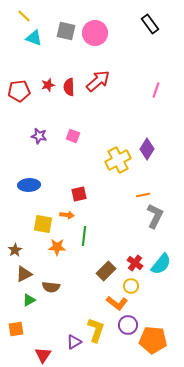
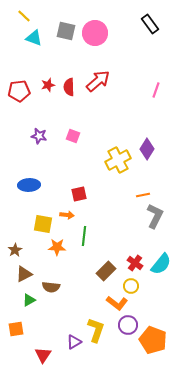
orange pentagon: rotated 16 degrees clockwise
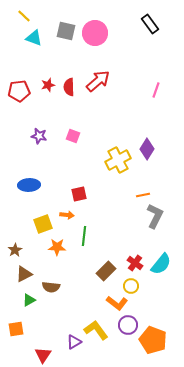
yellow square: rotated 30 degrees counterclockwise
yellow L-shape: rotated 55 degrees counterclockwise
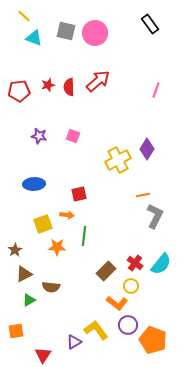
blue ellipse: moved 5 px right, 1 px up
orange square: moved 2 px down
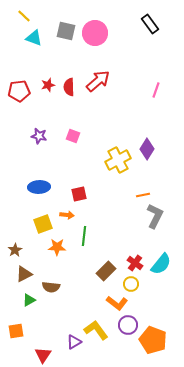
blue ellipse: moved 5 px right, 3 px down
yellow circle: moved 2 px up
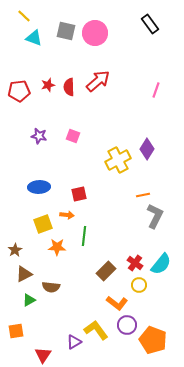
yellow circle: moved 8 px right, 1 px down
purple circle: moved 1 px left
